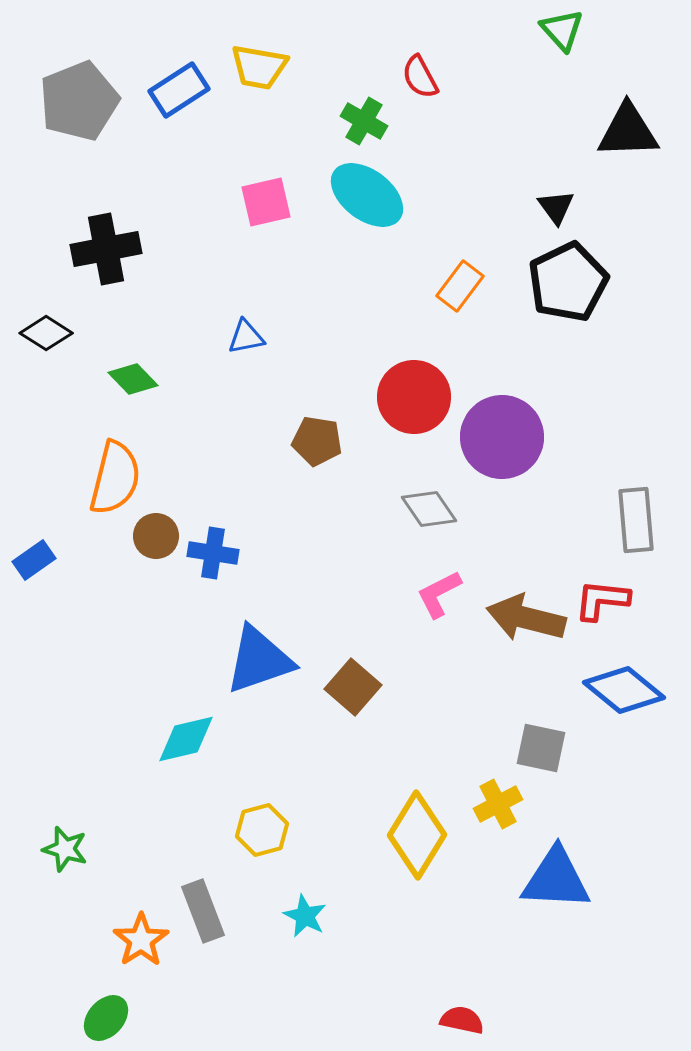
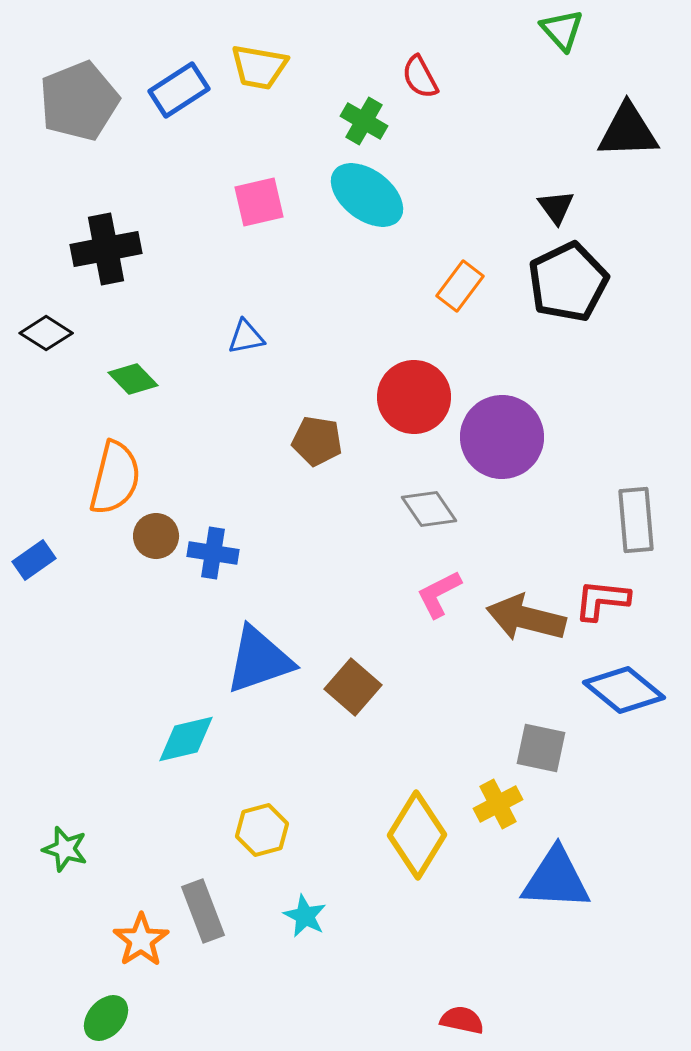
pink square at (266, 202): moved 7 px left
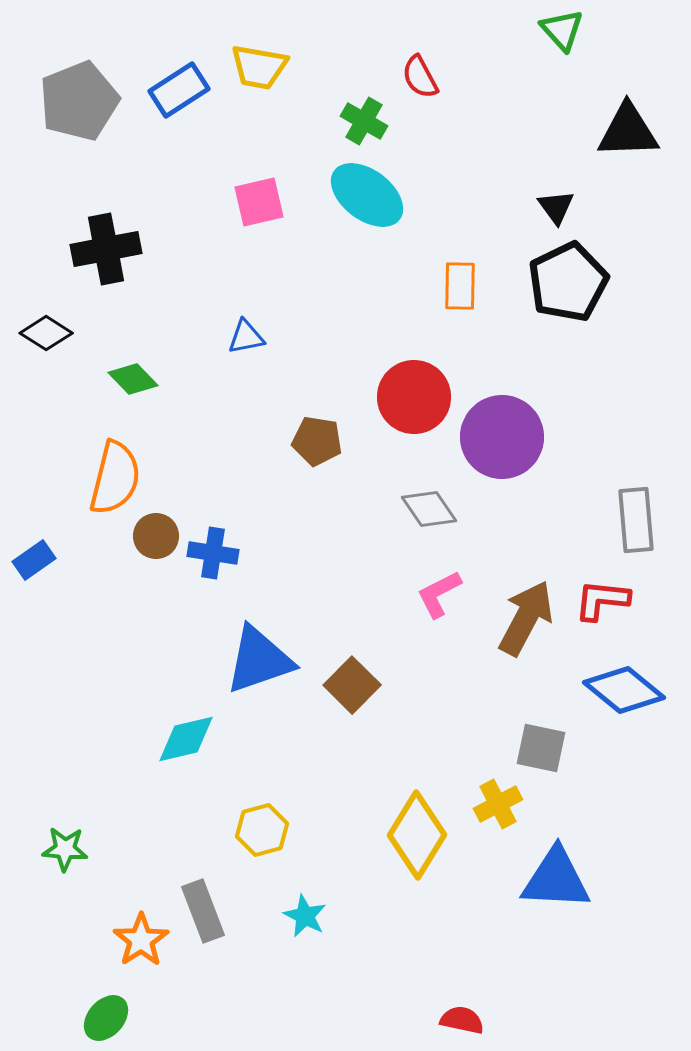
orange rectangle at (460, 286): rotated 36 degrees counterclockwise
brown arrow at (526, 618): rotated 104 degrees clockwise
brown square at (353, 687): moved 1 px left, 2 px up; rotated 4 degrees clockwise
green star at (65, 849): rotated 12 degrees counterclockwise
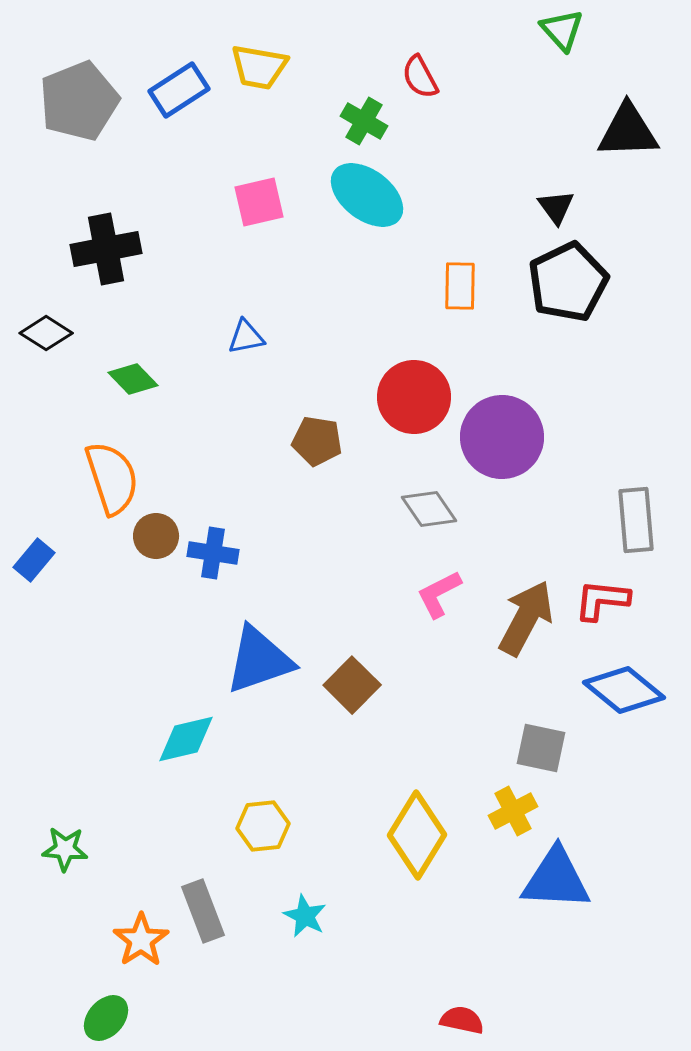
orange semicircle at (115, 478): moved 3 px left; rotated 32 degrees counterclockwise
blue rectangle at (34, 560): rotated 15 degrees counterclockwise
yellow cross at (498, 804): moved 15 px right, 7 px down
yellow hexagon at (262, 830): moved 1 px right, 4 px up; rotated 9 degrees clockwise
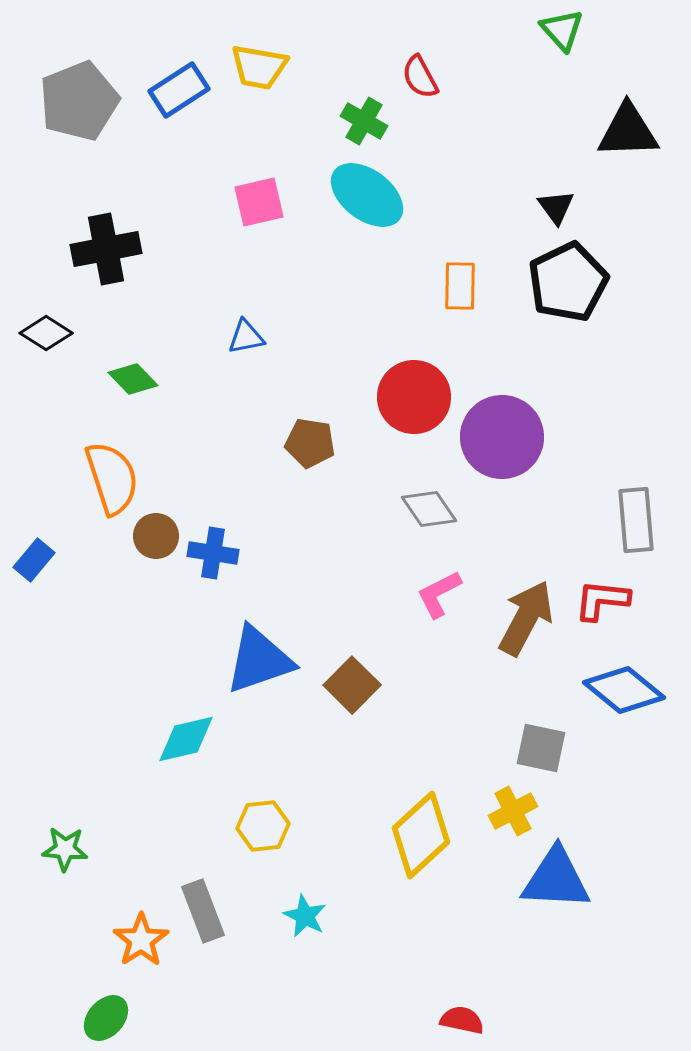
brown pentagon at (317, 441): moved 7 px left, 2 px down
yellow diamond at (417, 835): moved 4 px right; rotated 16 degrees clockwise
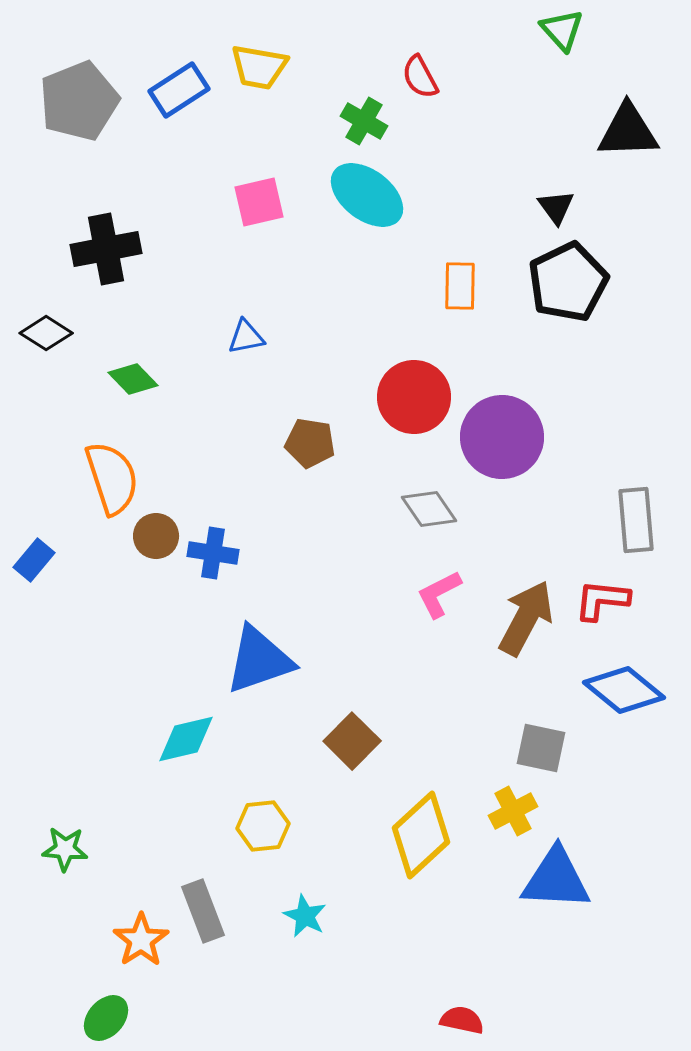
brown square at (352, 685): moved 56 px down
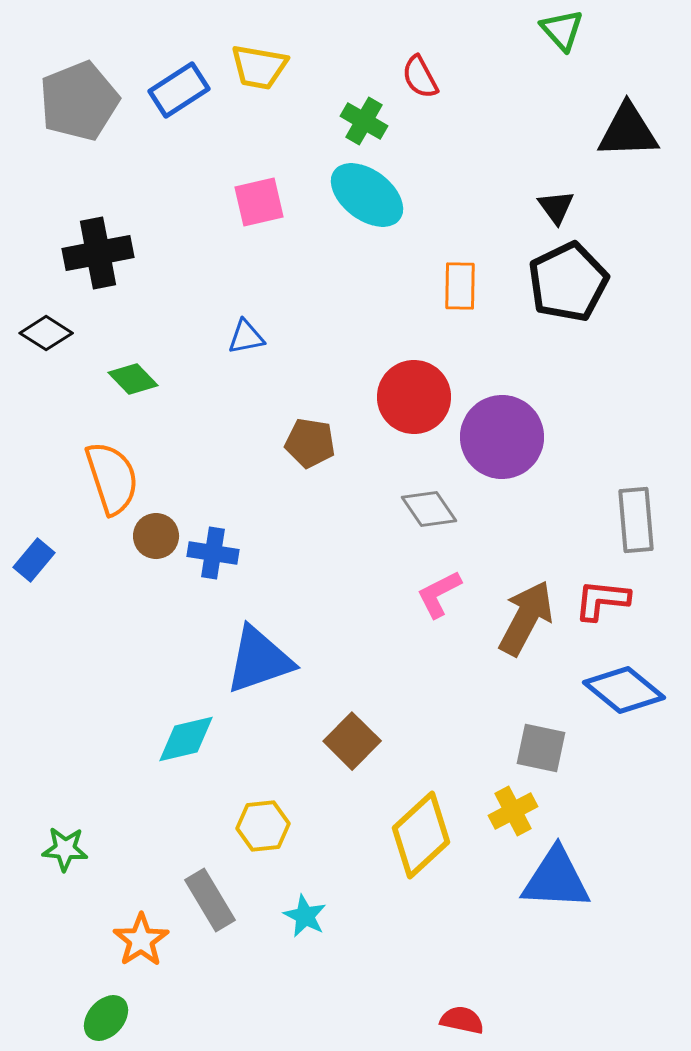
black cross at (106, 249): moved 8 px left, 4 px down
gray rectangle at (203, 911): moved 7 px right, 11 px up; rotated 10 degrees counterclockwise
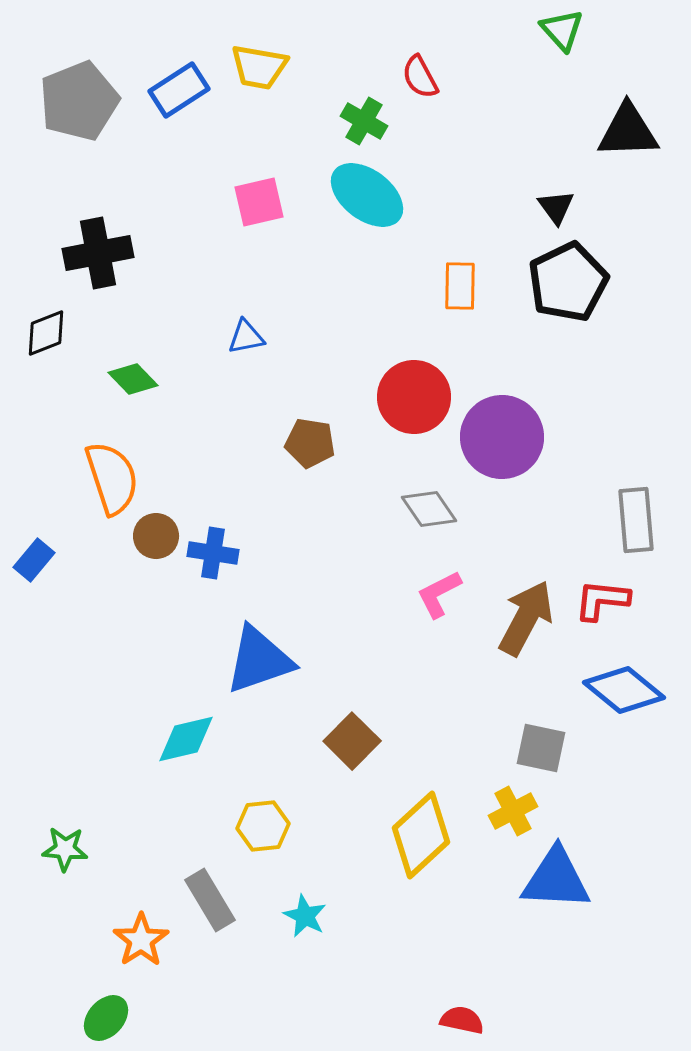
black diamond at (46, 333): rotated 54 degrees counterclockwise
